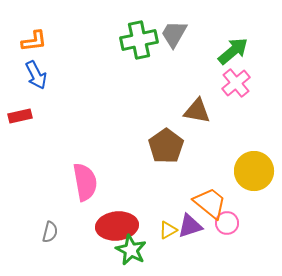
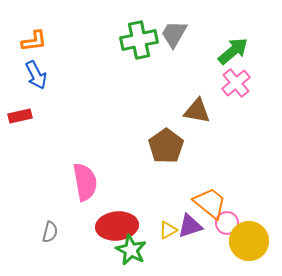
yellow circle: moved 5 px left, 70 px down
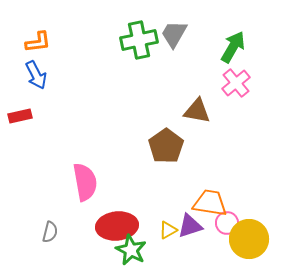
orange L-shape: moved 4 px right, 1 px down
green arrow: moved 4 px up; rotated 20 degrees counterclockwise
orange trapezoid: rotated 30 degrees counterclockwise
yellow circle: moved 2 px up
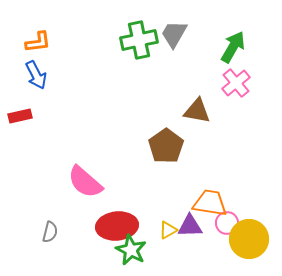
pink semicircle: rotated 141 degrees clockwise
purple triangle: rotated 16 degrees clockwise
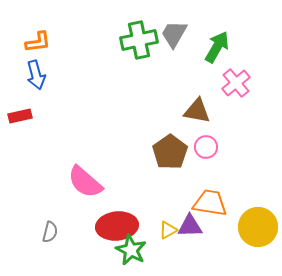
green arrow: moved 16 px left
blue arrow: rotated 12 degrees clockwise
brown pentagon: moved 4 px right, 6 px down
pink circle: moved 21 px left, 76 px up
yellow circle: moved 9 px right, 12 px up
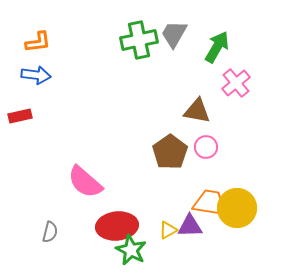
blue arrow: rotated 68 degrees counterclockwise
yellow circle: moved 21 px left, 19 px up
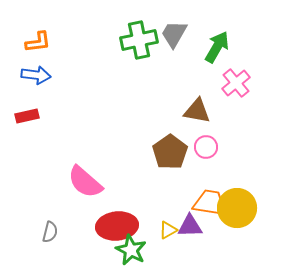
red rectangle: moved 7 px right
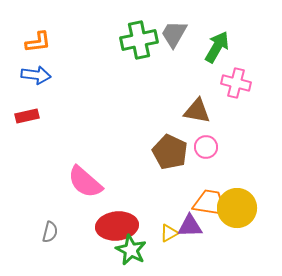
pink cross: rotated 36 degrees counterclockwise
brown pentagon: rotated 12 degrees counterclockwise
yellow triangle: moved 1 px right, 3 px down
